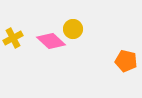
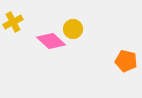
yellow cross: moved 16 px up
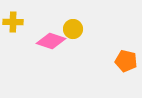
yellow cross: rotated 30 degrees clockwise
pink diamond: rotated 24 degrees counterclockwise
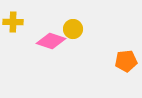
orange pentagon: rotated 20 degrees counterclockwise
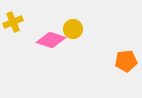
yellow cross: rotated 24 degrees counterclockwise
pink diamond: moved 1 px up
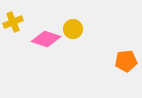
pink diamond: moved 5 px left, 1 px up
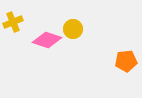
pink diamond: moved 1 px right, 1 px down
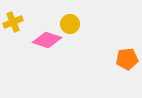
yellow circle: moved 3 px left, 5 px up
orange pentagon: moved 1 px right, 2 px up
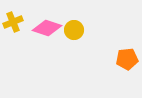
yellow circle: moved 4 px right, 6 px down
pink diamond: moved 12 px up
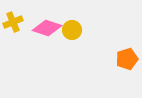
yellow circle: moved 2 px left
orange pentagon: rotated 10 degrees counterclockwise
